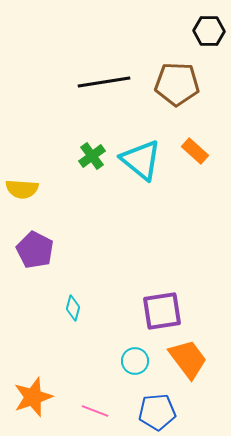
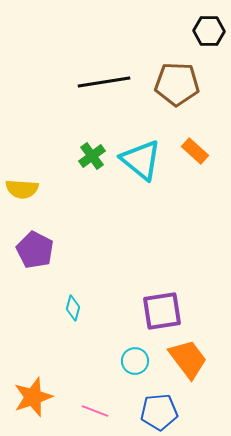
blue pentagon: moved 2 px right
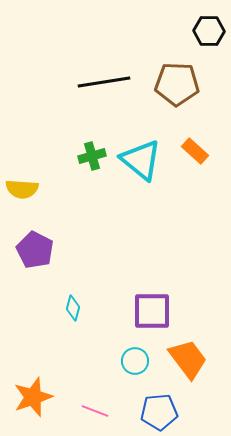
green cross: rotated 20 degrees clockwise
purple square: moved 10 px left; rotated 9 degrees clockwise
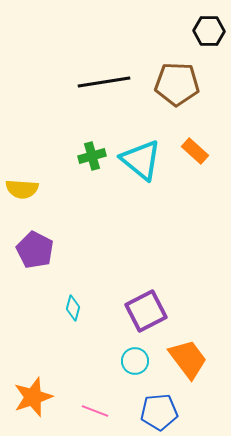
purple square: moved 6 px left; rotated 27 degrees counterclockwise
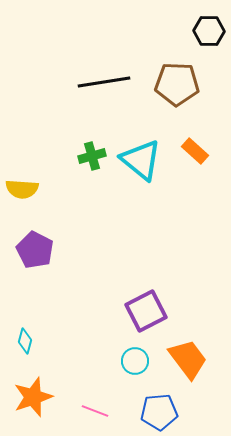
cyan diamond: moved 48 px left, 33 px down
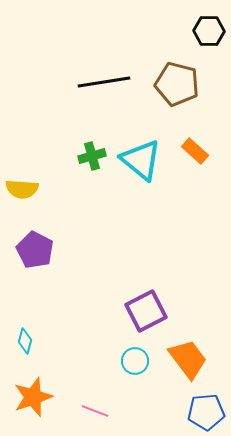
brown pentagon: rotated 12 degrees clockwise
blue pentagon: moved 47 px right
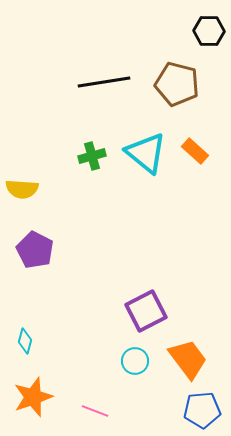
cyan triangle: moved 5 px right, 7 px up
blue pentagon: moved 4 px left, 2 px up
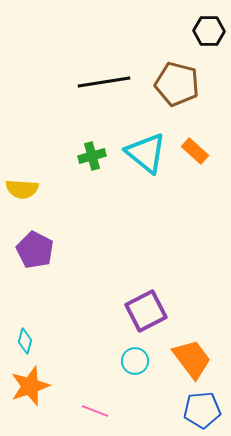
orange trapezoid: moved 4 px right
orange star: moved 3 px left, 11 px up
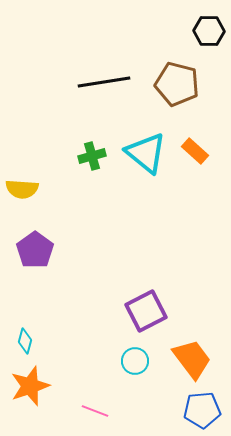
purple pentagon: rotated 9 degrees clockwise
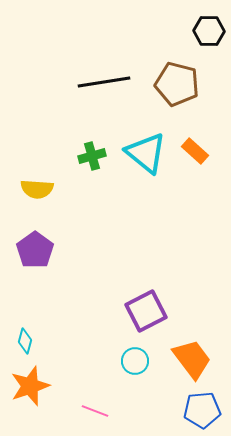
yellow semicircle: moved 15 px right
